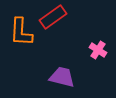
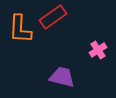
orange L-shape: moved 1 px left, 3 px up
pink cross: rotated 24 degrees clockwise
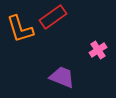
orange L-shape: rotated 20 degrees counterclockwise
purple trapezoid: rotated 8 degrees clockwise
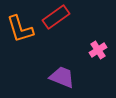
red rectangle: moved 3 px right
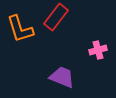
red rectangle: rotated 16 degrees counterclockwise
pink cross: rotated 18 degrees clockwise
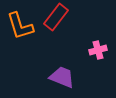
orange L-shape: moved 3 px up
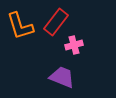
red rectangle: moved 5 px down
pink cross: moved 24 px left, 5 px up
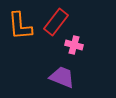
orange L-shape: rotated 12 degrees clockwise
pink cross: rotated 30 degrees clockwise
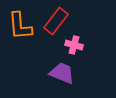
red rectangle: moved 1 px up
purple trapezoid: moved 4 px up
